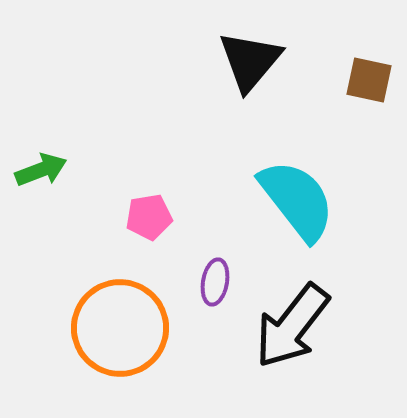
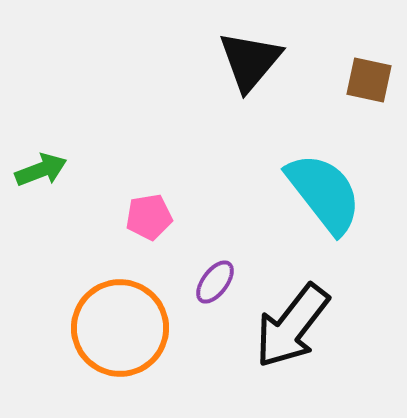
cyan semicircle: moved 27 px right, 7 px up
purple ellipse: rotated 27 degrees clockwise
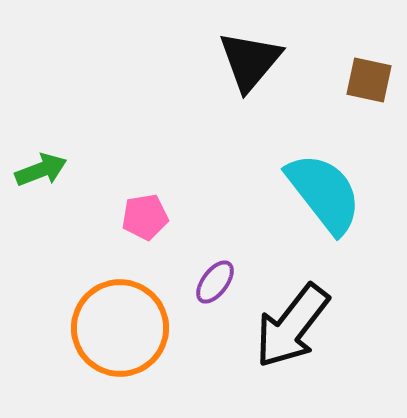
pink pentagon: moved 4 px left
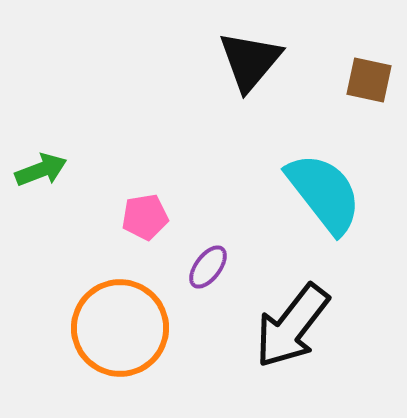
purple ellipse: moved 7 px left, 15 px up
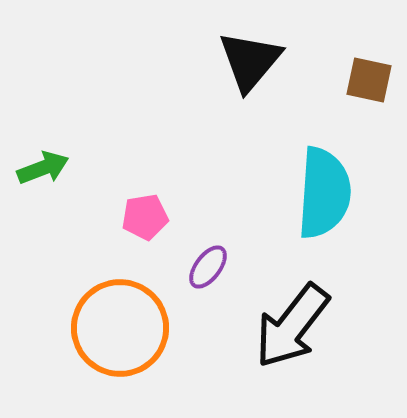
green arrow: moved 2 px right, 2 px up
cyan semicircle: rotated 42 degrees clockwise
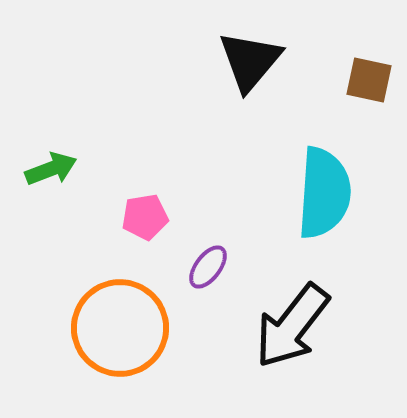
green arrow: moved 8 px right, 1 px down
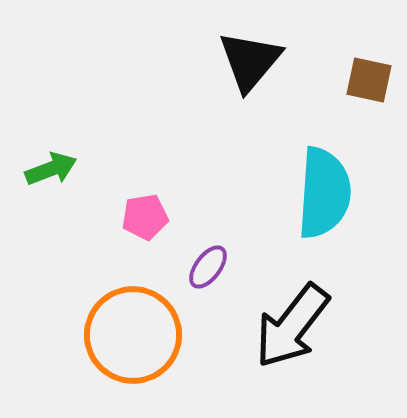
orange circle: moved 13 px right, 7 px down
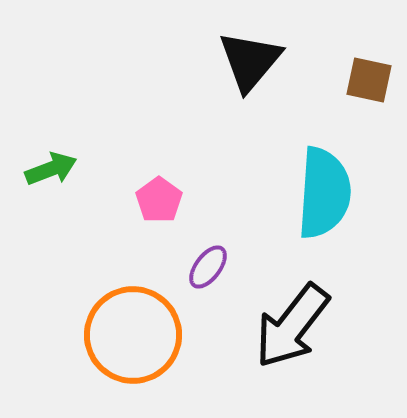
pink pentagon: moved 14 px right, 17 px up; rotated 27 degrees counterclockwise
